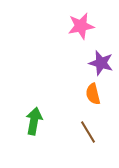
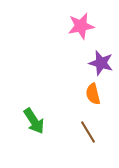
green arrow: rotated 136 degrees clockwise
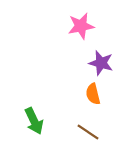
green arrow: rotated 8 degrees clockwise
brown line: rotated 25 degrees counterclockwise
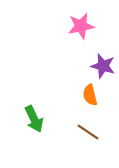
purple star: moved 2 px right, 3 px down
orange semicircle: moved 3 px left, 1 px down
green arrow: moved 2 px up
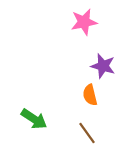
pink star: moved 3 px right, 4 px up
green arrow: rotated 32 degrees counterclockwise
brown line: moved 1 px left, 1 px down; rotated 20 degrees clockwise
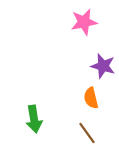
orange semicircle: moved 1 px right, 3 px down
green arrow: rotated 48 degrees clockwise
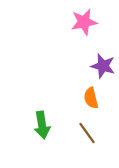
green arrow: moved 8 px right, 6 px down
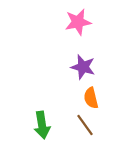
pink star: moved 6 px left
purple star: moved 20 px left, 1 px down
brown line: moved 2 px left, 8 px up
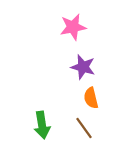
pink star: moved 5 px left, 5 px down
brown line: moved 1 px left, 3 px down
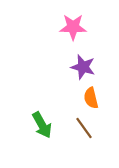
pink star: rotated 12 degrees clockwise
green arrow: rotated 20 degrees counterclockwise
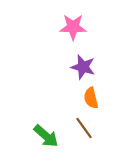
green arrow: moved 4 px right, 11 px down; rotated 20 degrees counterclockwise
